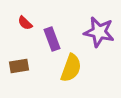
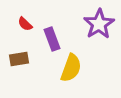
red semicircle: moved 1 px down
purple star: moved 8 px up; rotated 28 degrees clockwise
brown rectangle: moved 7 px up
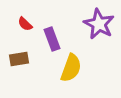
purple star: rotated 12 degrees counterclockwise
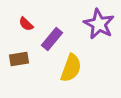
red semicircle: moved 1 px right
purple rectangle: rotated 60 degrees clockwise
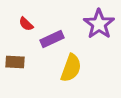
purple star: rotated 8 degrees clockwise
purple rectangle: rotated 25 degrees clockwise
brown rectangle: moved 4 px left, 3 px down; rotated 12 degrees clockwise
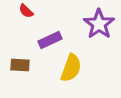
red semicircle: moved 13 px up
purple rectangle: moved 2 px left, 1 px down
brown rectangle: moved 5 px right, 3 px down
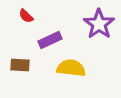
red semicircle: moved 5 px down
yellow semicircle: rotated 104 degrees counterclockwise
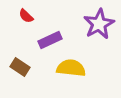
purple star: rotated 8 degrees clockwise
brown rectangle: moved 2 px down; rotated 30 degrees clockwise
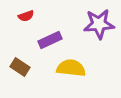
red semicircle: rotated 63 degrees counterclockwise
purple star: rotated 24 degrees clockwise
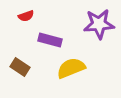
purple rectangle: rotated 40 degrees clockwise
yellow semicircle: rotated 28 degrees counterclockwise
